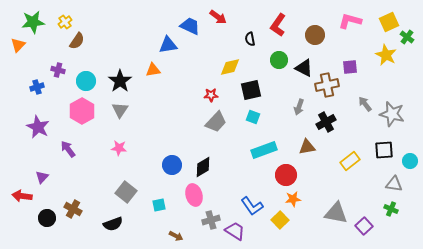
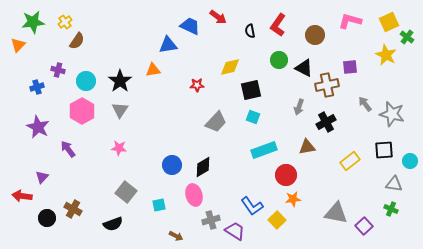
black semicircle at (250, 39): moved 8 px up
red star at (211, 95): moved 14 px left, 10 px up
yellow square at (280, 220): moved 3 px left
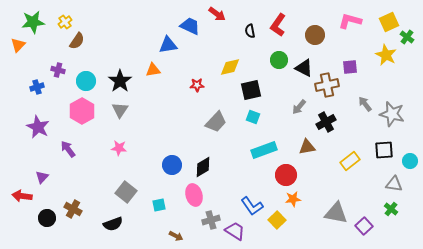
red arrow at (218, 17): moved 1 px left, 3 px up
gray arrow at (299, 107): rotated 21 degrees clockwise
green cross at (391, 209): rotated 16 degrees clockwise
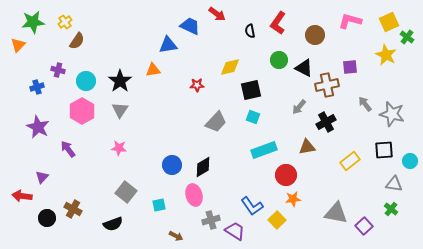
red L-shape at (278, 25): moved 2 px up
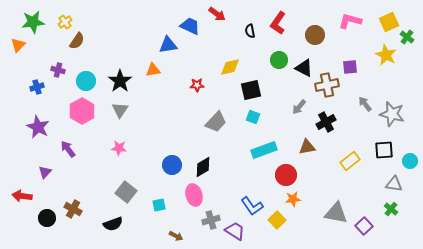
purple triangle at (42, 177): moved 3 px right, 5 px up
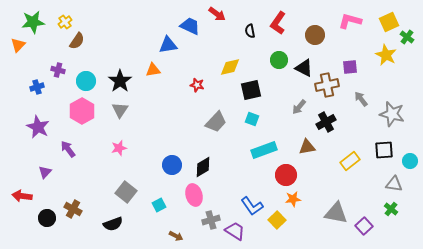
red star at (197, 85): rotated 16 degrees clockwise
gray arrow at (365, 104): moved 4 px left, 5 px up
cyan square at (253, 117): moved 1 px left, 2 px down
pink star at (119, 148): rotated 21 degrees counterclockwise
cyan square at (159, 205): rotated 16 degrees counterclockwise
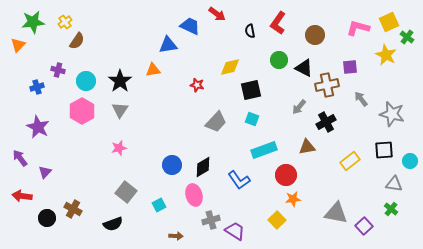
pink L-shape at (350, 21): moved 8 px right, 7 px down
purple arrow at (68, 149): moved 48 px left, 9 px down
blue L-shape at (252, 206): moved 13 px left, 26 px up
brown arrow at (176, 236): rotated 24 degrees counterclockwise
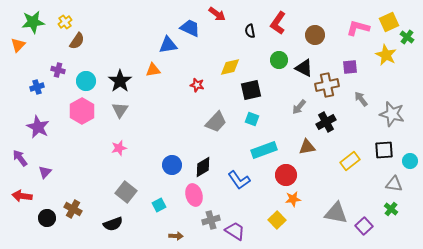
blue trapezoid at (190, 26): moved 2 px down
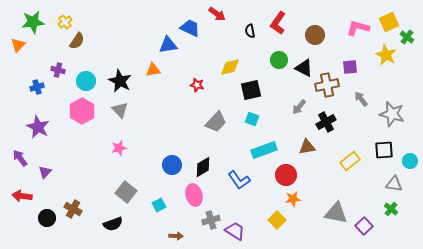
black star at (120, 81): rotated 10 degrees counterclockwise
gray triangle at (120, 110): rotated 18 degrees counterclockwise
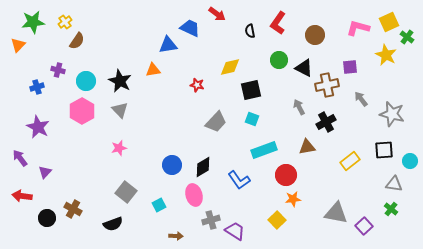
gray arrow at (299, 107): rotated 112 degrees clockwise
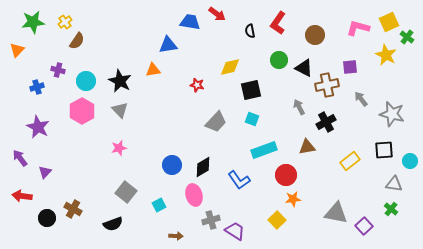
blue trapezoid at (190, 28): moved 6 px up; rotated 15 degrees counterclockwise
orange triangle at (18, 45): moved 1 px left, 5 px down
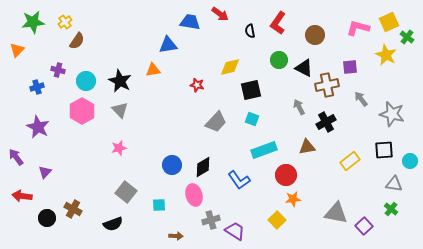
red arrow at (217, 14): moved 3 px right
purple arrow at (20, 158): moved 4 px left, 1 px up
cyan square at (159, 205): rotated 24 degrees clockwise
